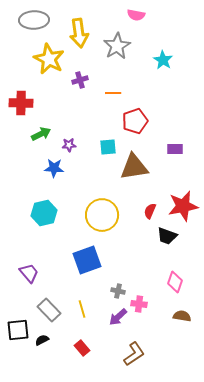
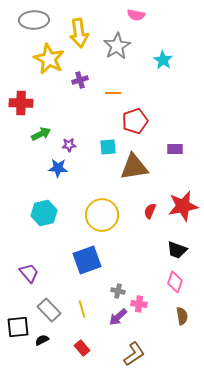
blue star: moved 4 px right
black trapezoid: moved 10 px right, 14 px down
brown semicircle: rotated 72 degrees clockwise
black square: moved 3 px up
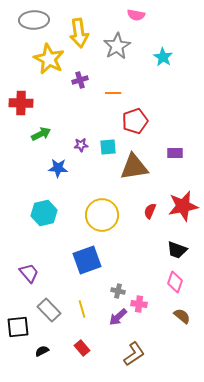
cyan star: moved 3 px up
purple star: moved 12 px right
purple rectangle: moved 4 px down
brown semicircle: rotated 42 degrees counterclockwise
black semicircle: moved 11 px down
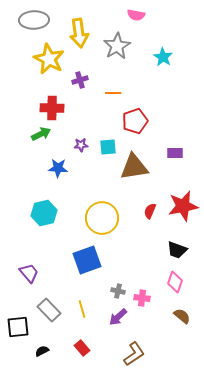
red cross: moved 31 px right, 5 px down
yellow circle: moved 3 px down
pink cross: moved 3 px right, 6 px up
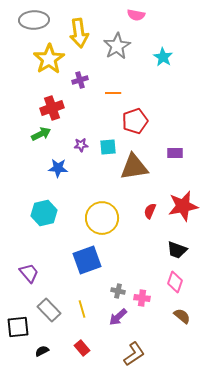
yellow star: rotated 12 degrees clockwise
red cross: rotated 20 degrees counterclockwise
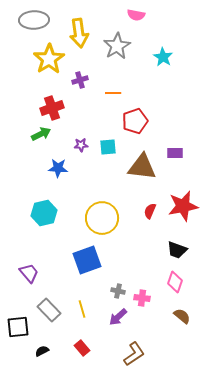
brown triangle: moved 8 px right; rotated 16 degrees clockwise
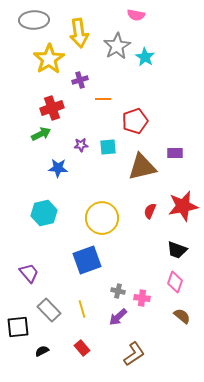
cyan star: moved 18 px left
orange line: moved 10 px left, 6 px down
brown triangle: rotated 20 degrees counterclockwise
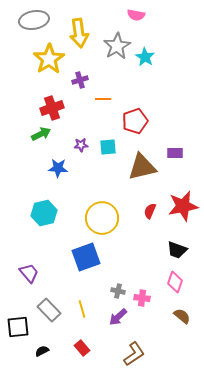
gray ellipse: rotated 8 degrees counterclockwise
blue square: moved 1 px left, 3 px up
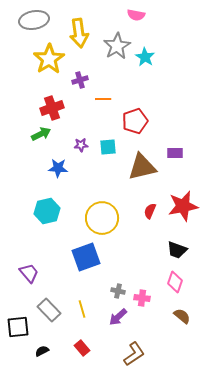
cyan hexagon: moved 3 px right, 2 px up
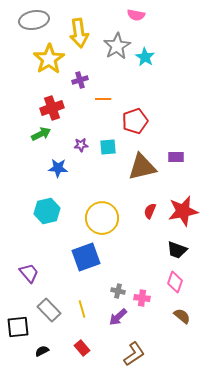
purple rectangle: moved 1 px right, 4 px down
red star: moved 5 px down
